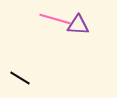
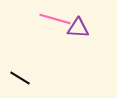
purple triangle: moved 3 px down
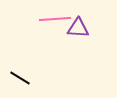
pink line: rotated 20 degrees counterclockwise
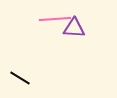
purple triangle: moved 4 px left
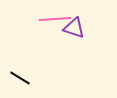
purple triangle: rotated 15 degrees clockwise
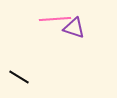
black line: moved 1 px left, 1 px up
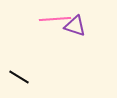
purple triangle: moved 1 px right, 2 px up
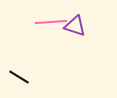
pink line: moved 4 px left, 3 px down
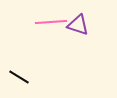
purple triangle: moved 3 px right, 1 px up
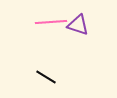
black line: moved 27 px right
